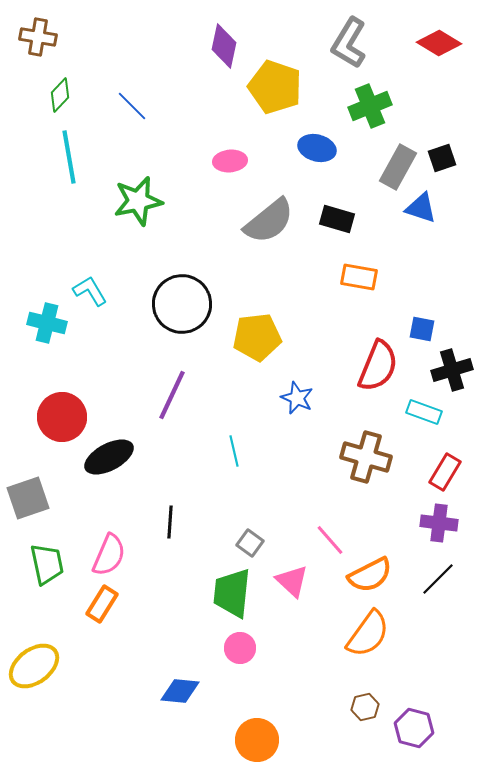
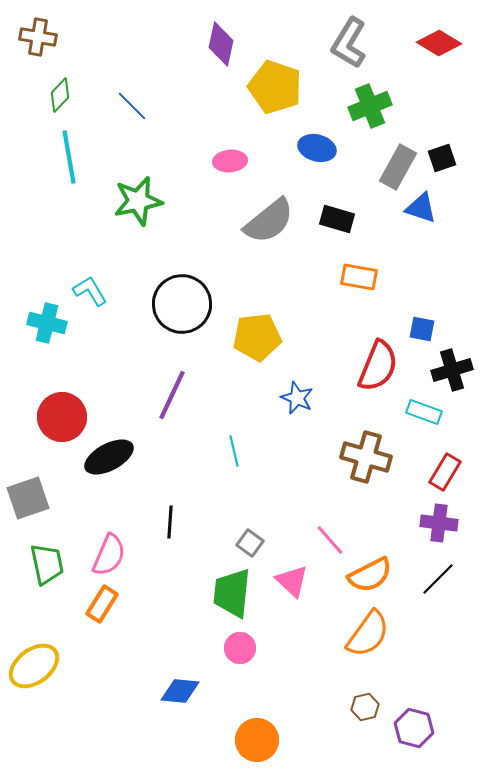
purple diamond at (224, 46): moved 3 px left, 2 px up
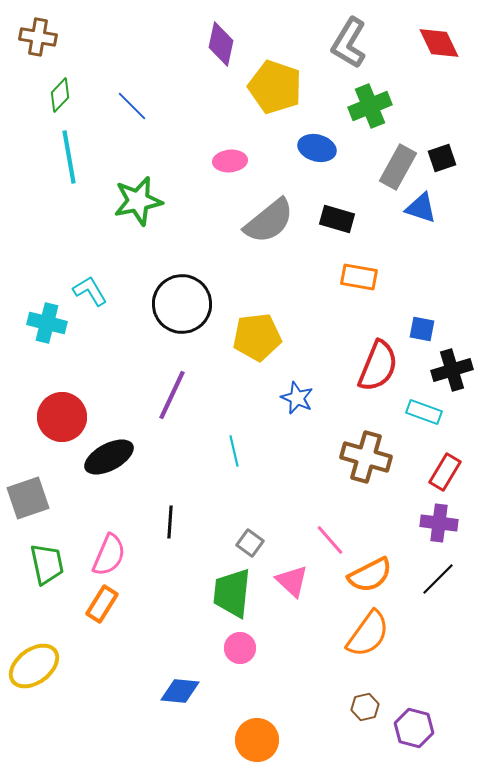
red diamond at (439, 43): rotated 33 degrees clockwise
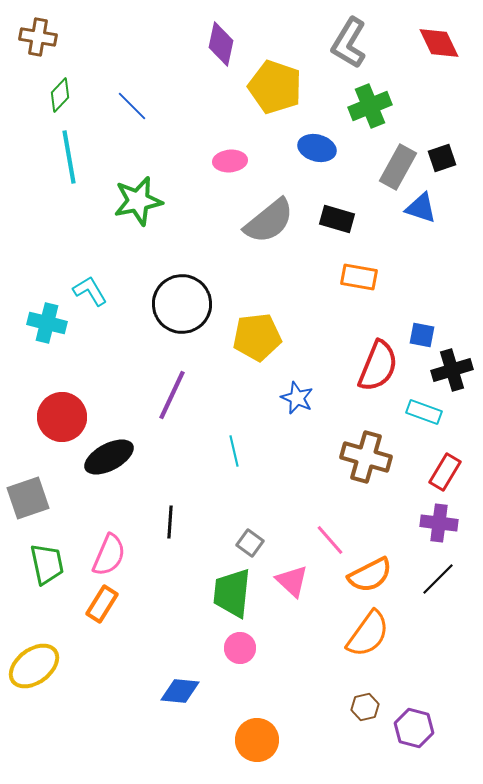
blue square at (422, 329): moved 6 px down
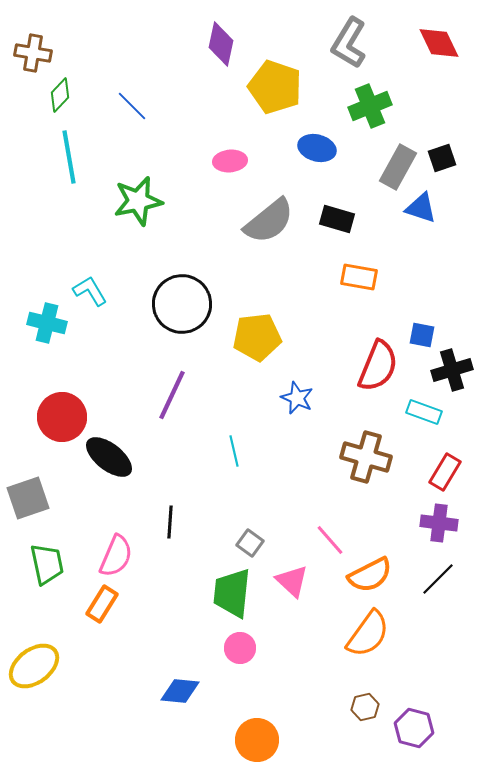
brown cross at (38, 37): moved 5 px left, 16 px down
black ellipse at (109, 457): rotated 66 degrees clockwise
pink semicircle at (109, 555): moved 7 px right, 1 px down
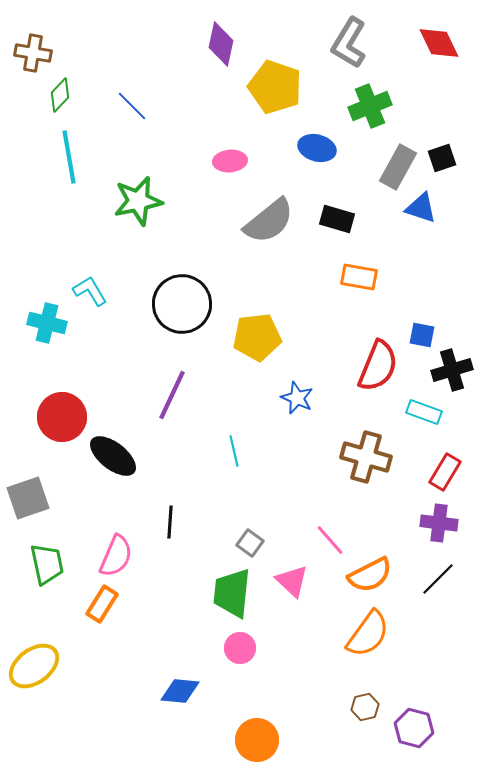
black ellipse at (109, 457): moved 4 px right, 1 px up
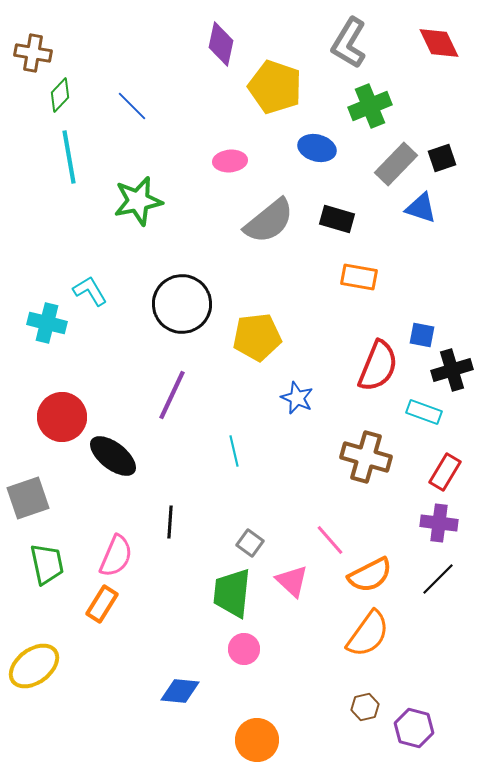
gray rectangle at (398, 167): moved 2 px left, 3 px up; rotated 15 degrees clockwise
pink circle at (240, 648): moved 4 px right, 1 px down
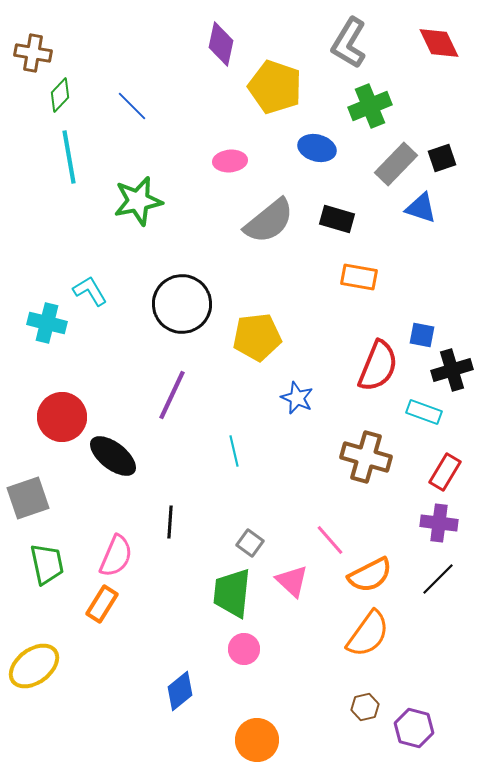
blue diamond at (180, 691): rotated 45 degrees counterclockwise
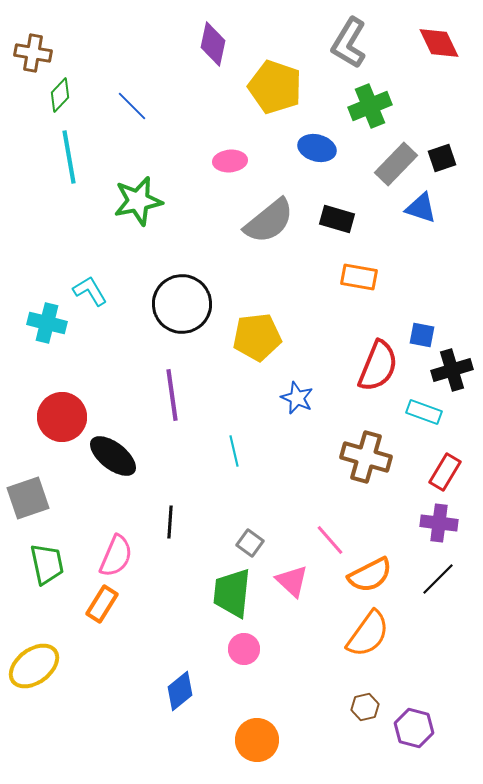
purple diamond at (221, 44): moved 8 px left
purple line at (172, 395): rotated 33 degrees counterclockwise
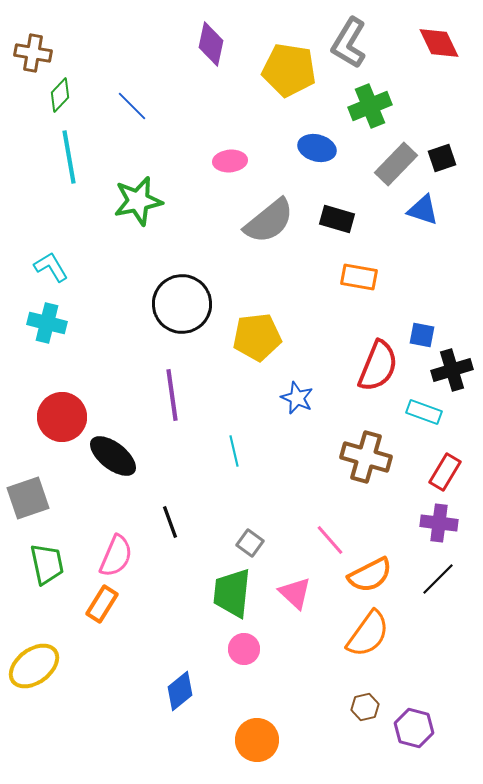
purple diamond at (213, 44): moved 2 px left
yellow pentagon at (275, 87): moved 14 px right, 17 px up; rotated 10 degrees counterclockwise
blue triangle at (421, 208): moved 2 px right, 2 px down
cyan L-shape at (90, 291): moved 39 px left, 24 px up
black line at (170, 522): rotated 24 degrees counterclockwise
pink triangle at (292, 581): moved 3 px right, 12 px down
